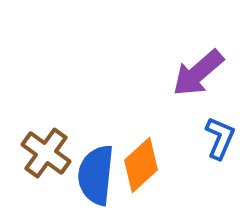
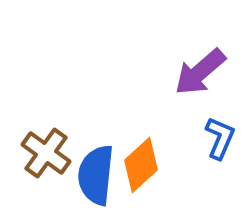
purple arrow: moved 2 px right, 1 px up
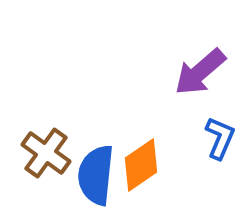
orange diamond: rotated 8 degrees clockwise
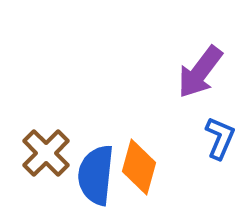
purple arrow: rotated 12 degrees counterclockwise
brown cross: rotated 9 degrees clockwise
orange diamond: moved 2 px left, 2 px down; rotated 40 degrees counterclockwise
